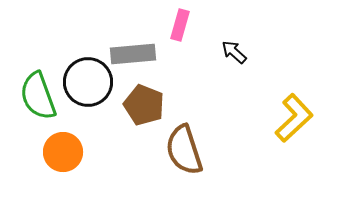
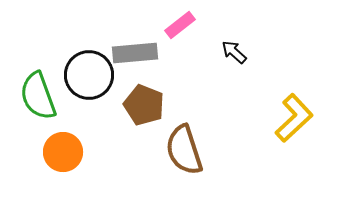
pink rectangle: rotated 36 degrees clockwise
gray rectangle: moved 2 px right, 1 px up
black circle: moved 1 px right, 7 px up
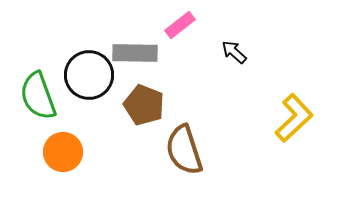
gray rectangle: rotated 6 degrees clockwise
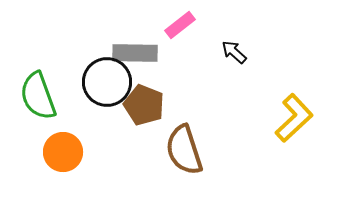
black circle: moved 18 px right, 7 px down
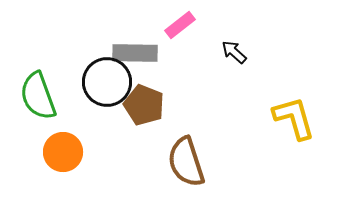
yellow L-shape: rotated 63 degrees counterclockwise
brown semicircle: moved 2 px right, 12 px down
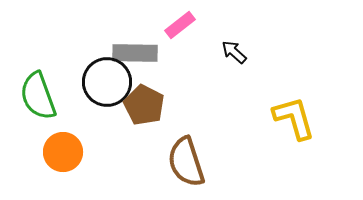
brown pentagon: rotated 6 degrees clockwise
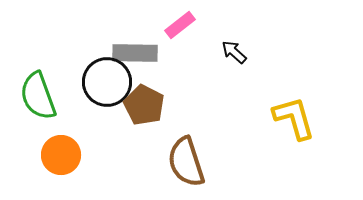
orange circle: moved 2 px left, 3 px down
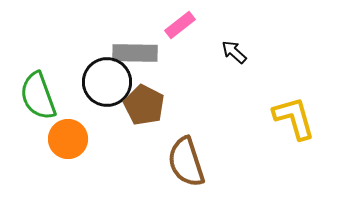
orange circle: moved 7 px right, 16 px up
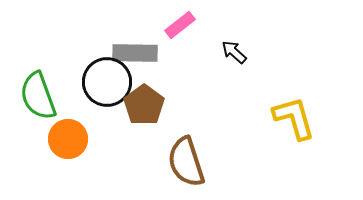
brown pentagon: rotated 9 degrees clockwise
